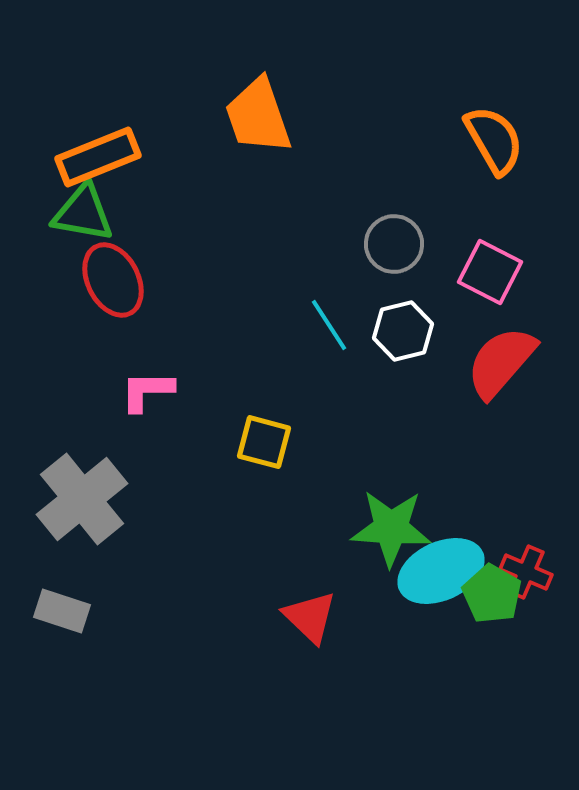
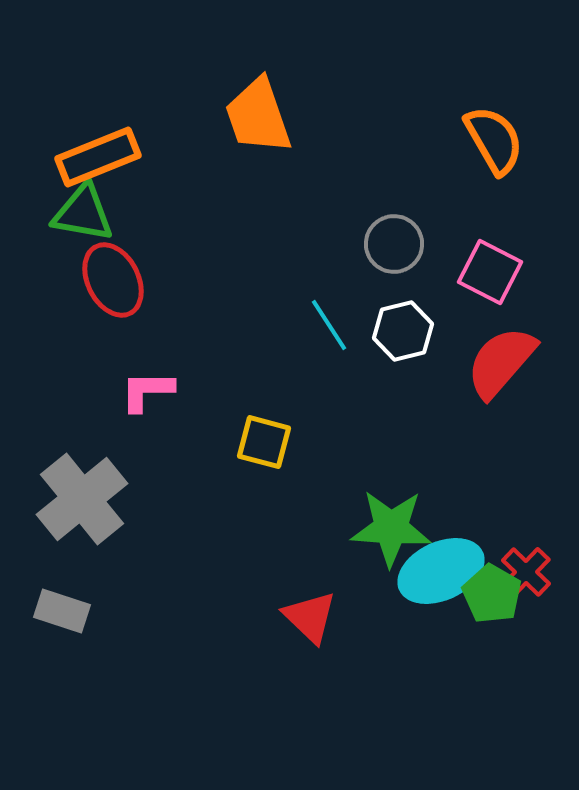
red cross: rotated 21 degrees clockwise
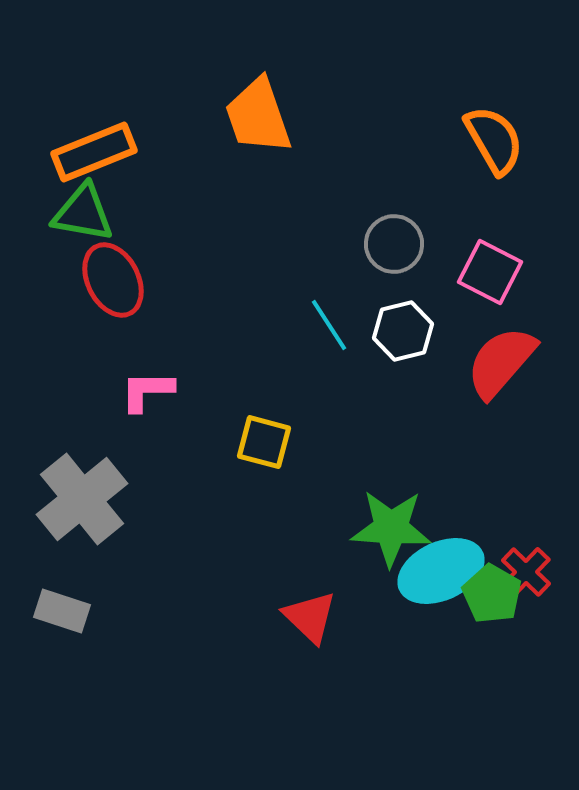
orange rectangle: moved 4 px left, 5 px up
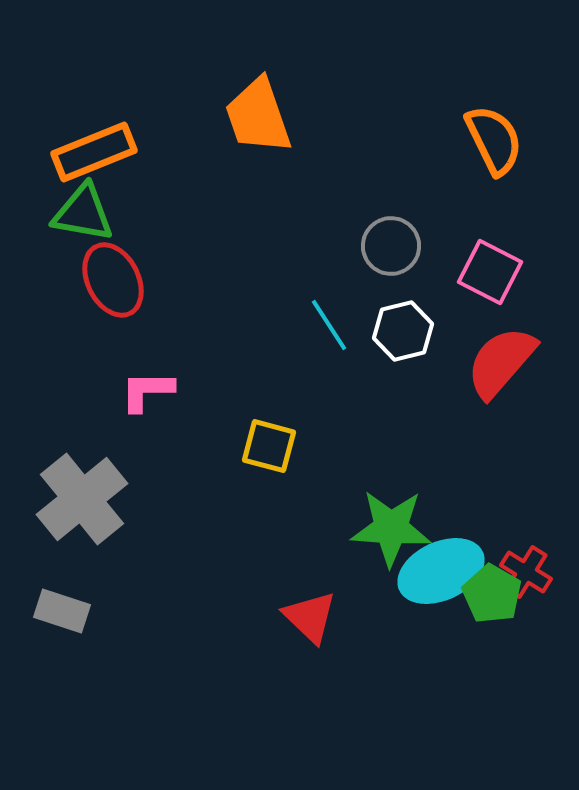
orange semicircle: rotated 4 degrees clockwise
gray circle: moved 3 px left, 2 px down
yellow square: moved 5 px right, 4 px down
red cross: rotated 12 degrees counterclockwise
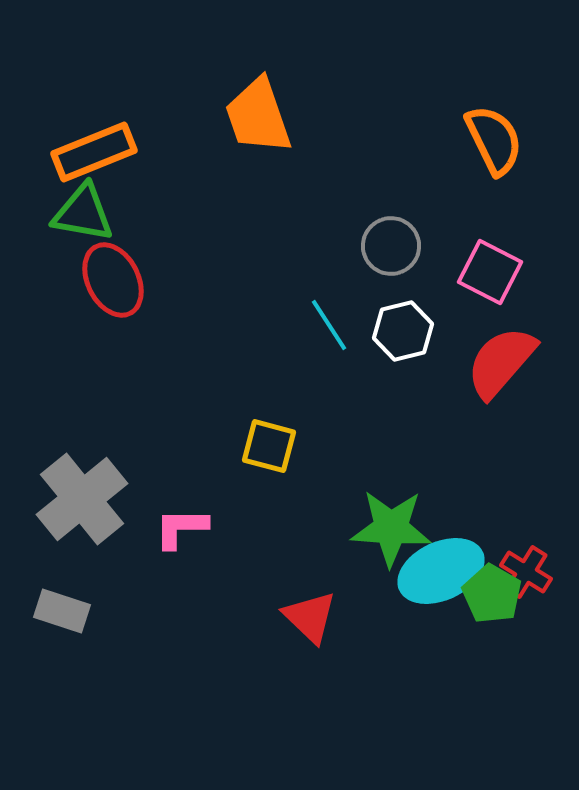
pink L-shape: moved 34 px right, 137 px down
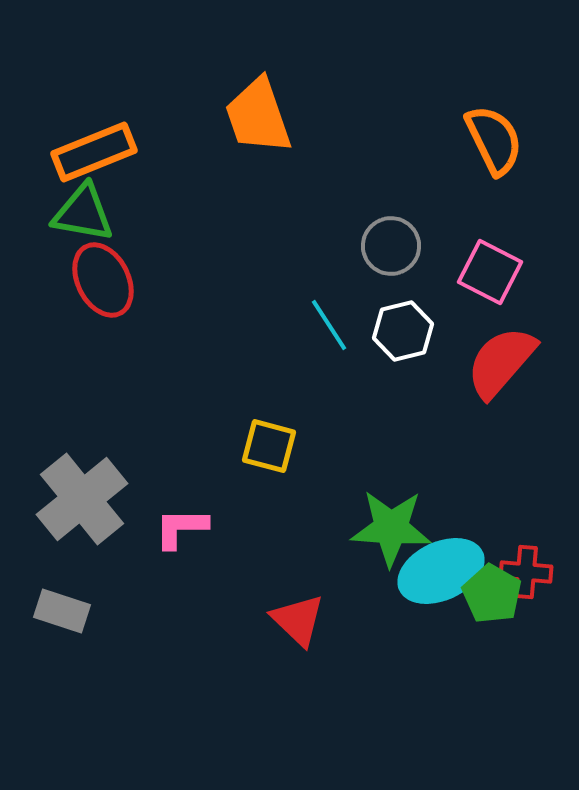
red ellipse: moved 10 px left
red cross: rotated 27 degrees counterclockwise
red triangle: moved 12 px left, 3 px down
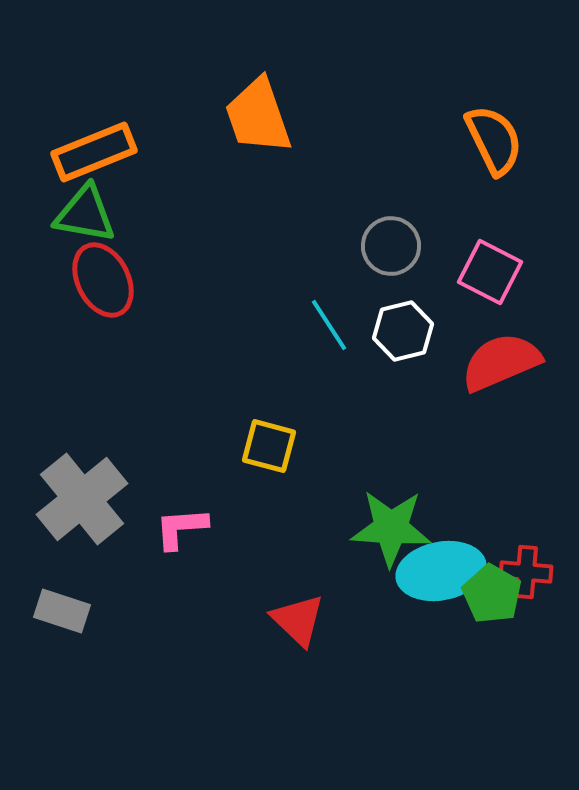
green triangle: moved 2 px right, 1 px down
red semicircle: rotated 26 degrees clockwise
pink L-shape: rotated 4 degrees counterclockwise
cyan ellipse: rotated 14 degrees clockwise
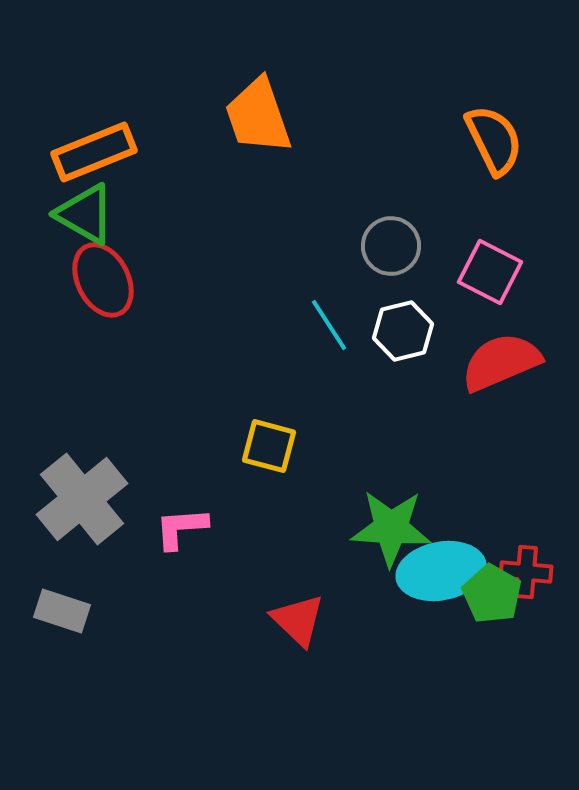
green triangle: rotated 20 degrees clockwise
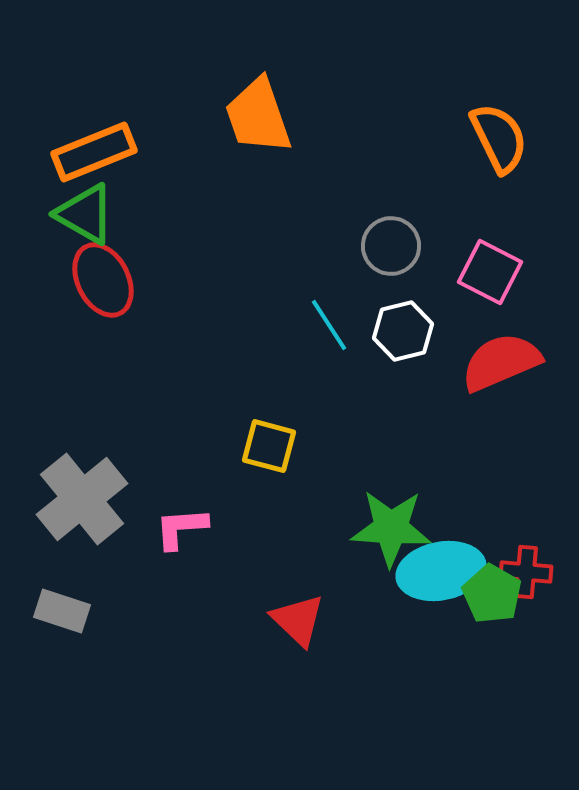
orange semicircle: moved 5 px right, 2 px up
